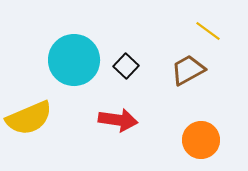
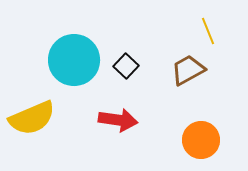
yellow line: rotated 32 degrees clockwise
yellow semicircle: moved 3 px right
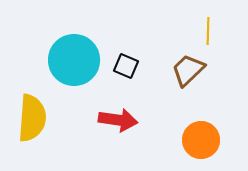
yellow line: rotated 24 degrees clockwise
black square: rotated 20 degrees counterclockwise
brown trapezoid: rotated 15 degrees counterclockwise
yellow semicircle: rotated 63 degrees counterclockwise
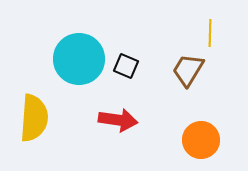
yellow line: moved 2 px right, 2 px down
cyan circle: moved 5 px right, 1 px up
brown trapezoid: rotated 15 degrees counterclockwise
yellow semicircle: moved 2 px right
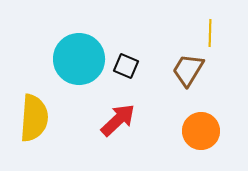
red arrow: rotated 51 degrees counterclockwise
orange circle: moved 9 px up
